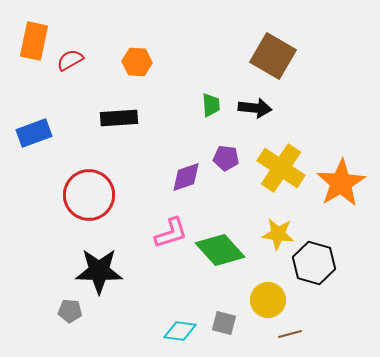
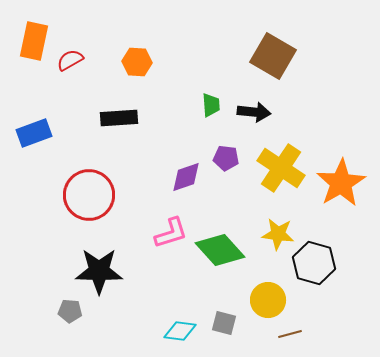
black arrow: moved 1 px left, 4 px down
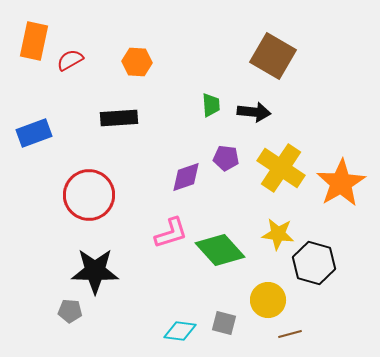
black star: moved 4 px left
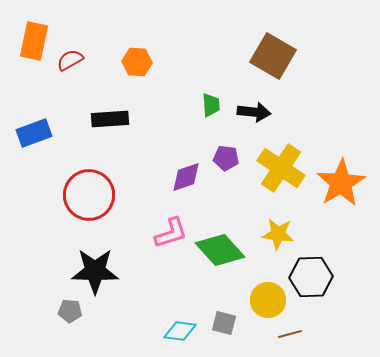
black rectangle: moved 9 px left, 1 px down
black hexagon: moved 3 px left, 14 px down; rotated 18 degrees counterclockwise
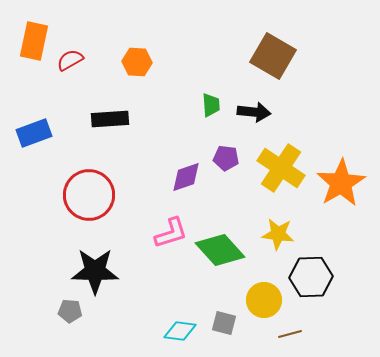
yellow circle: moved 4 px left
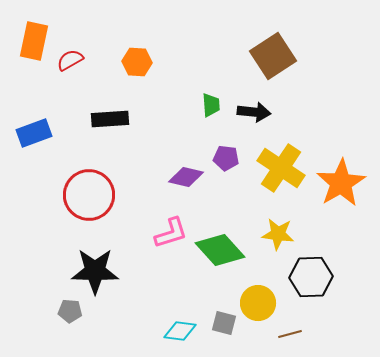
brown square: rotated 27 degrees clockwise
purple diamond: rotated 32 degrees clockwise
yellow circle: moved 6 px left, 3 px down
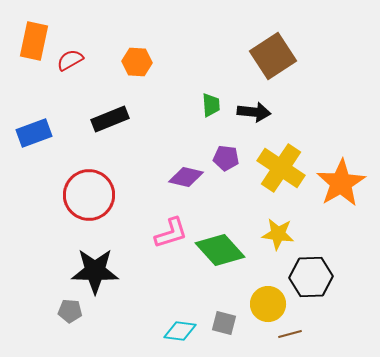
black rectangle: rotated 18 degrees counterclockwise
yellow circle: moved 10 px right, 1 px down
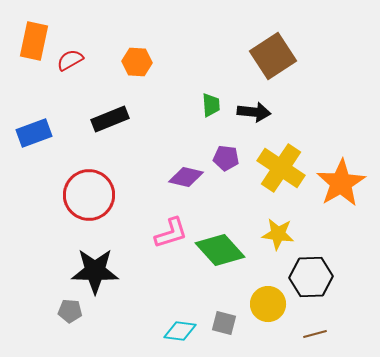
brown line: moved 25 px right
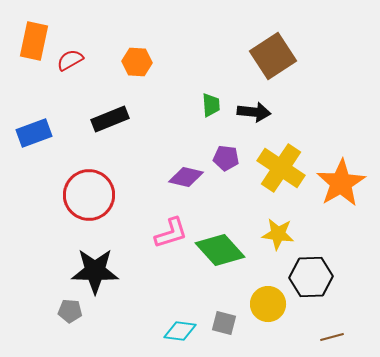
brown line: moved 17 px right, 3 px down
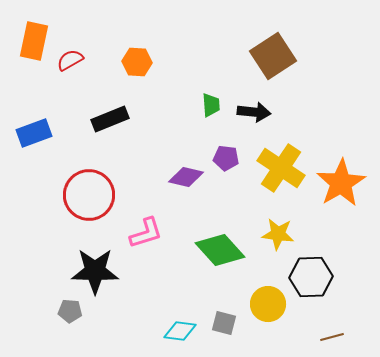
pink L-shape: moved 25 px left
